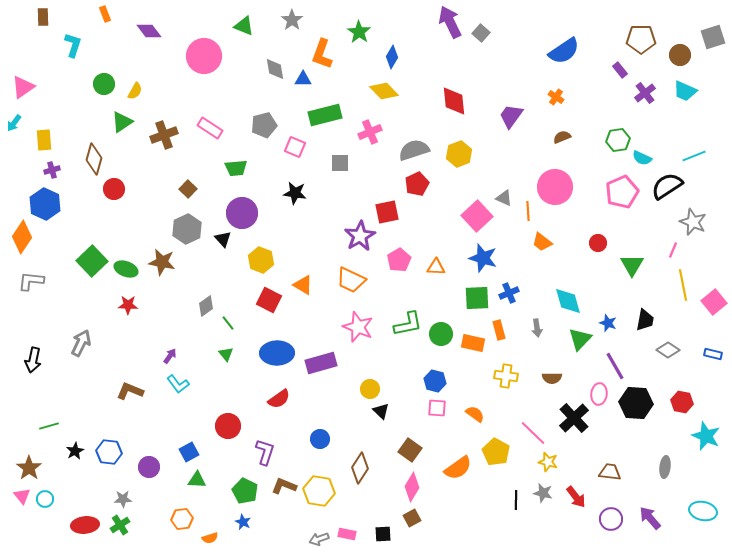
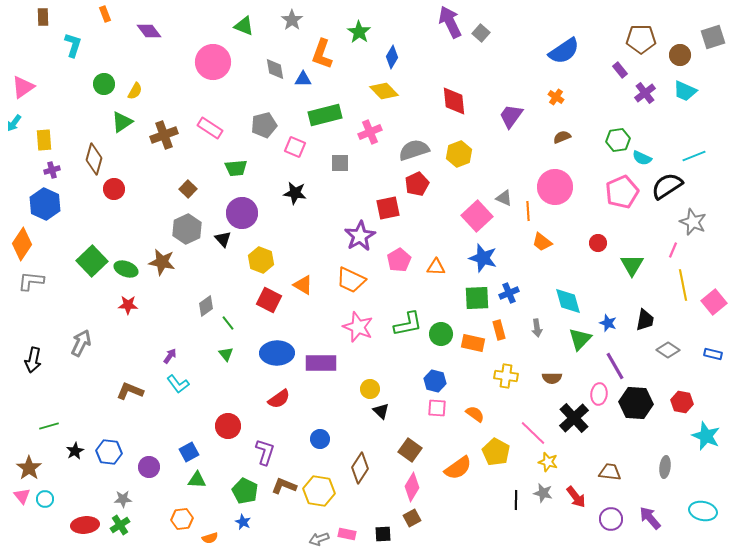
pink circle at (204, 56): moved 9 px right, 6 px down
red square at (387, 212): moved 1 px right, 4 px up
orange diamond at (22, 237): moved 7 px down
purple rectangle at (321, 363): rotated 16 degrees clockwise
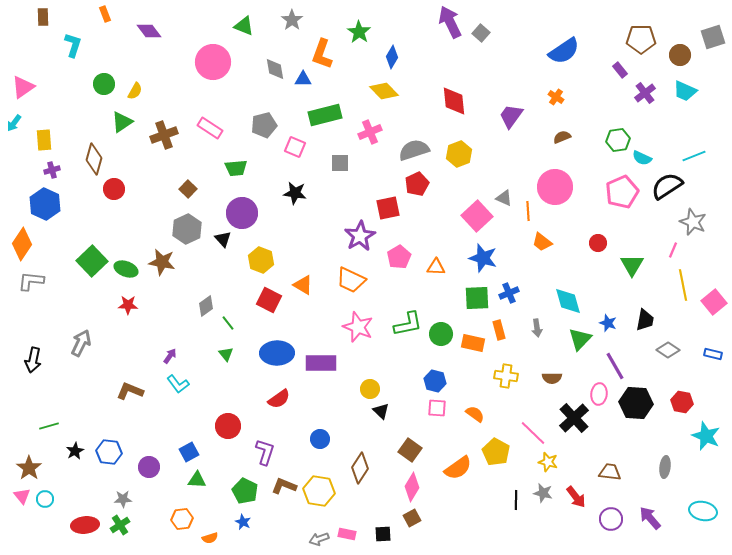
pink pentagon at (399, 260): moved 3 px up
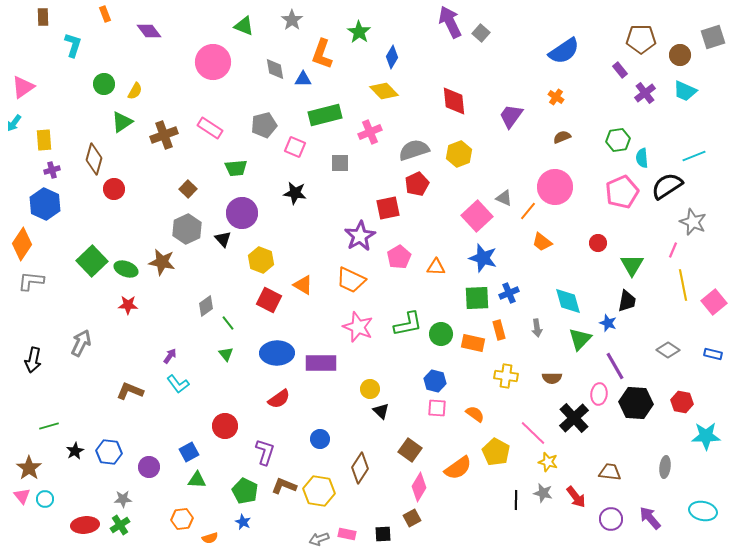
cyan semicircle at (642, 158): rotated 60 degrees clockwise
orange line at (528, 211): rotated 42 degrees clockwise
black trapezoid at (645, 320): moved 18 px left, 19 px up
red circle at (228, 426): moved 3 px left
cyan star at (706, 436): rotated 24 degrees counterclockwise
pink diamond at (412, 487): moved 7 px right
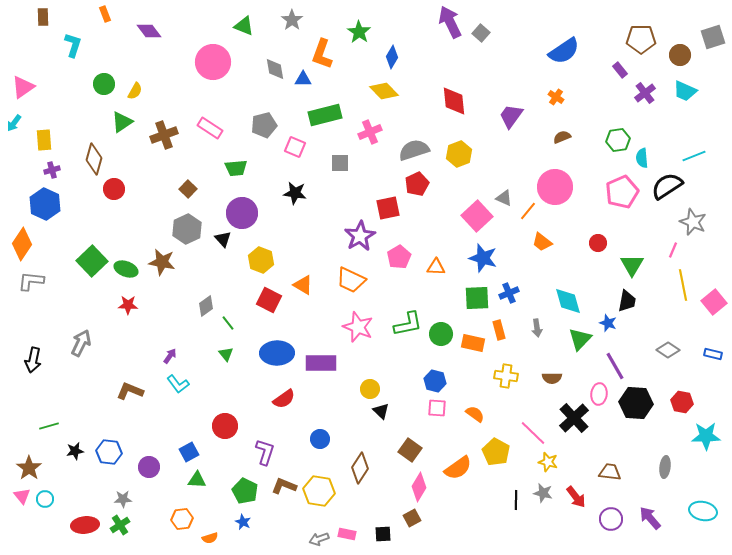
red semicircle at (279, 399): moved 5 px right
black star at (75, 451): rotated 18 degrees clockwise
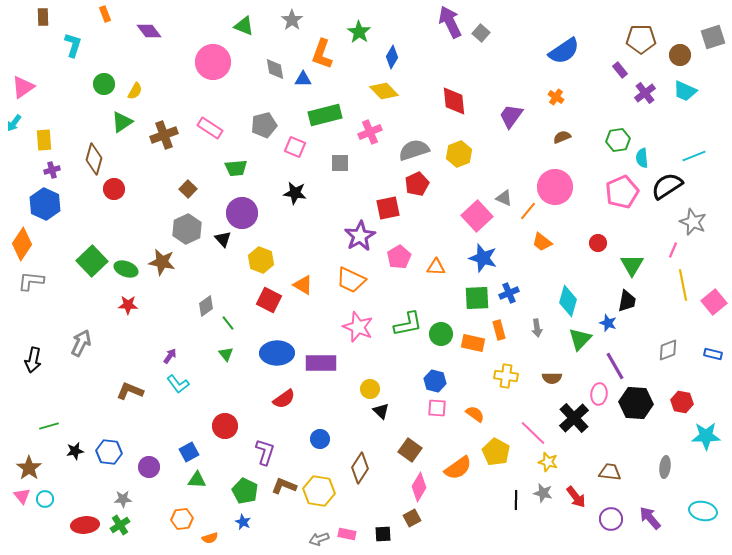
cyan diamond at (568, 301): rotated 32 degrees clockwise
gray diamond at (668, 350): rotated 55 degrees counterclockwise
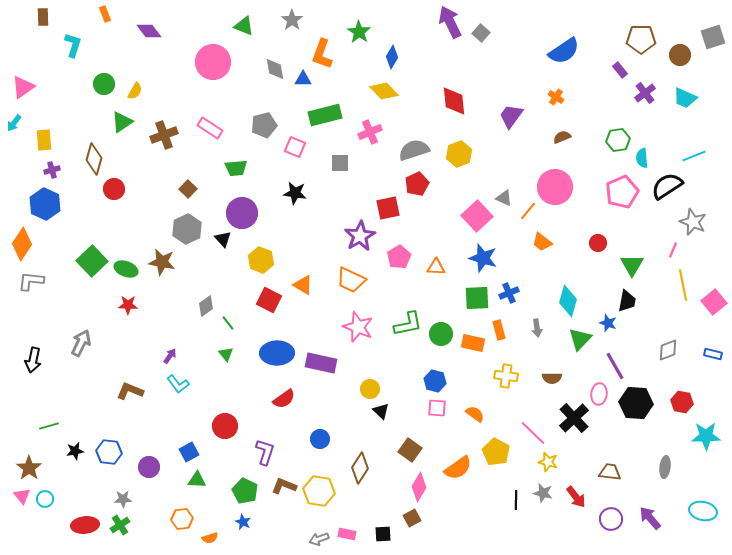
cyan trapezoid at (685, 91): moved 7 px down
purple rectangle at (321, 363): rotated 12 degrees clockwise
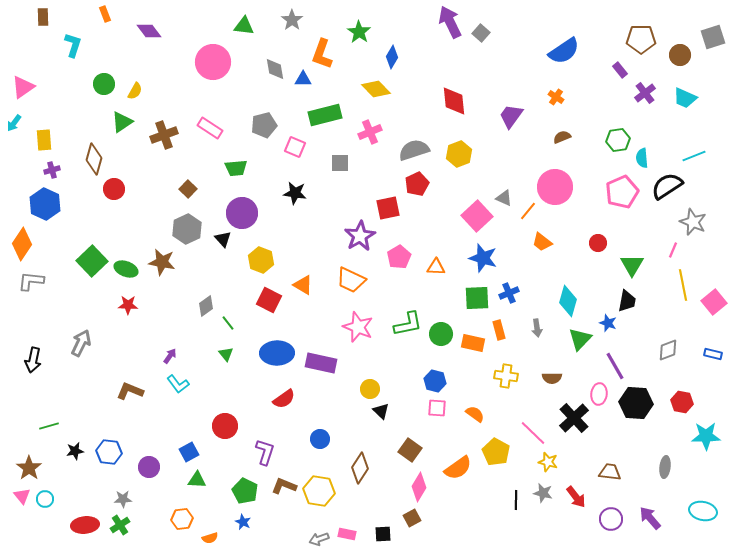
green triangle at (244, 26): rotated 15 degrees counterclockwise
yellow diamond at (384, 91): moved 8 px left, 2 px up
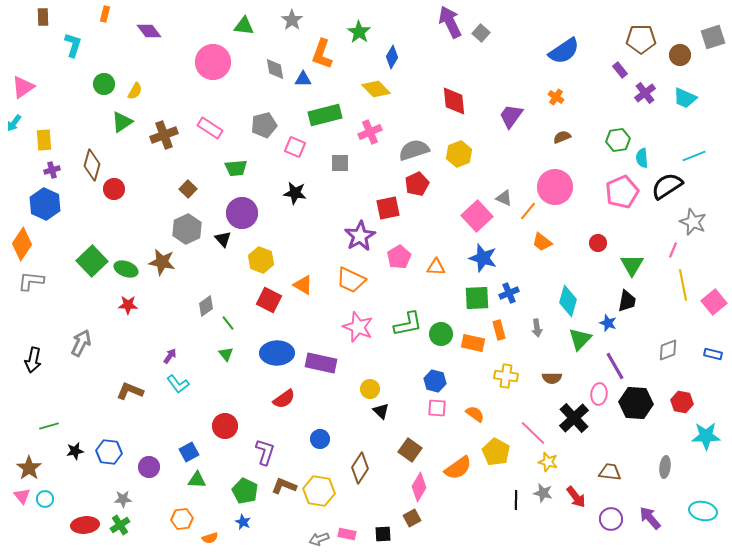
orange rectangle at (105, 14): rotated 35 degrees clockwise
brown diamond at (94, 159): moved 2 px left, 6 px down
